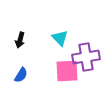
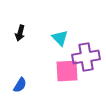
black arrow: moved 7 px up
blue semicircle: moved 1 px left, 10 px down
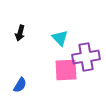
pink square: moved 1 px left, 1 px up
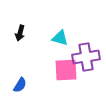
cyan triangle: rotated 30 degrees counterclockwise
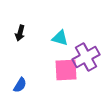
purple cross: rotated 20 degrees counterclockwise
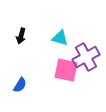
black arrow: moved 1 px right, 3 px down
pink square: rotated 15 degrees clockwise
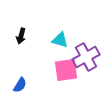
cyan triangle: moved 2 px down
pink square: rotated 20 degrees counterclockwise
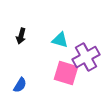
pink square: moved 3 px down; rotated 25 degrees clockwise
